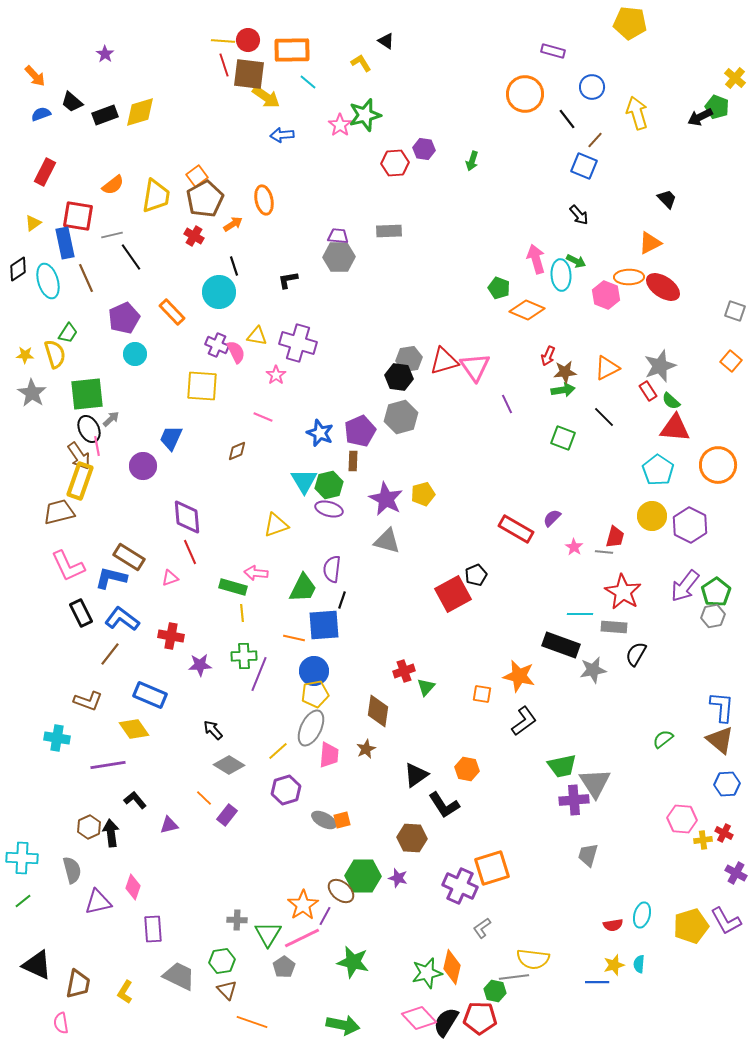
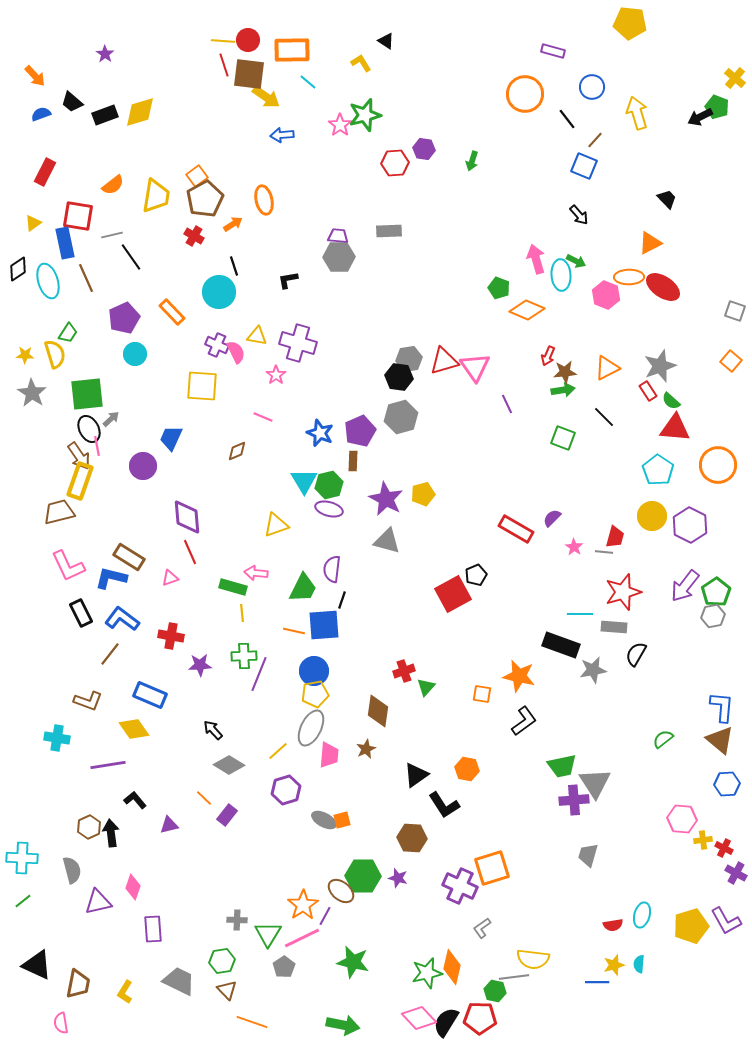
red star at (623, 592): rotated 24 degrees clockwise
orange line at (294, 638): moved 7 px up
red cross at (724, 833): moved 15 px down
gray trapezoid at (179, 976): moved 5 px down
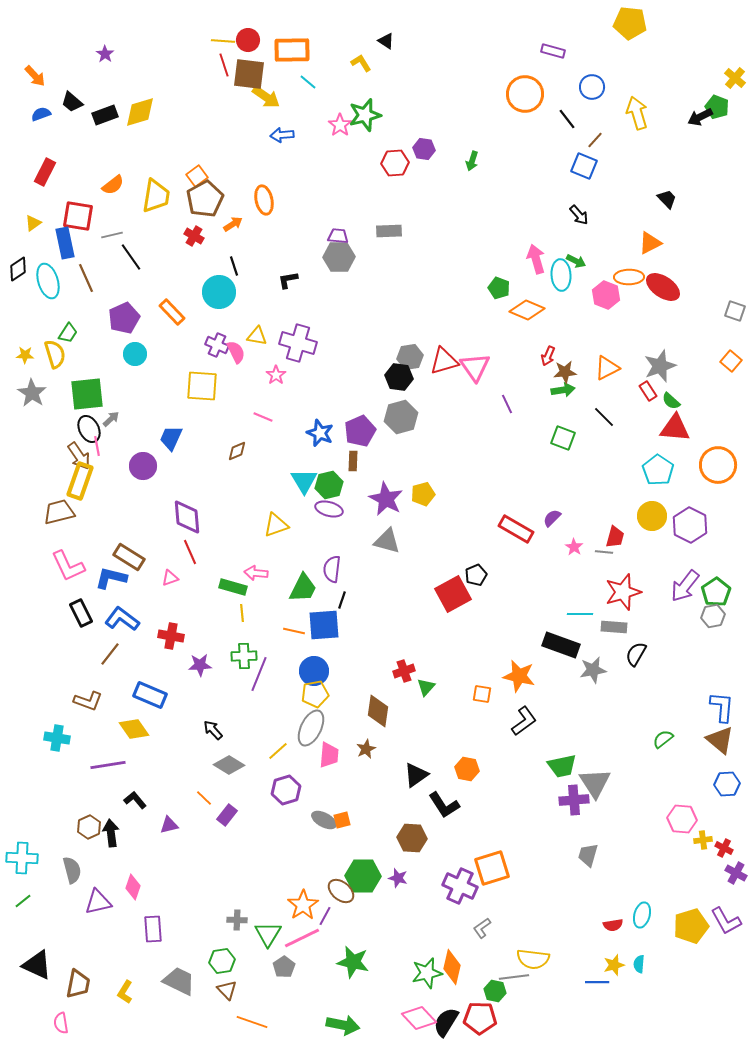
gray hexagon at (409, 359): moved 1 px right, 2 px up
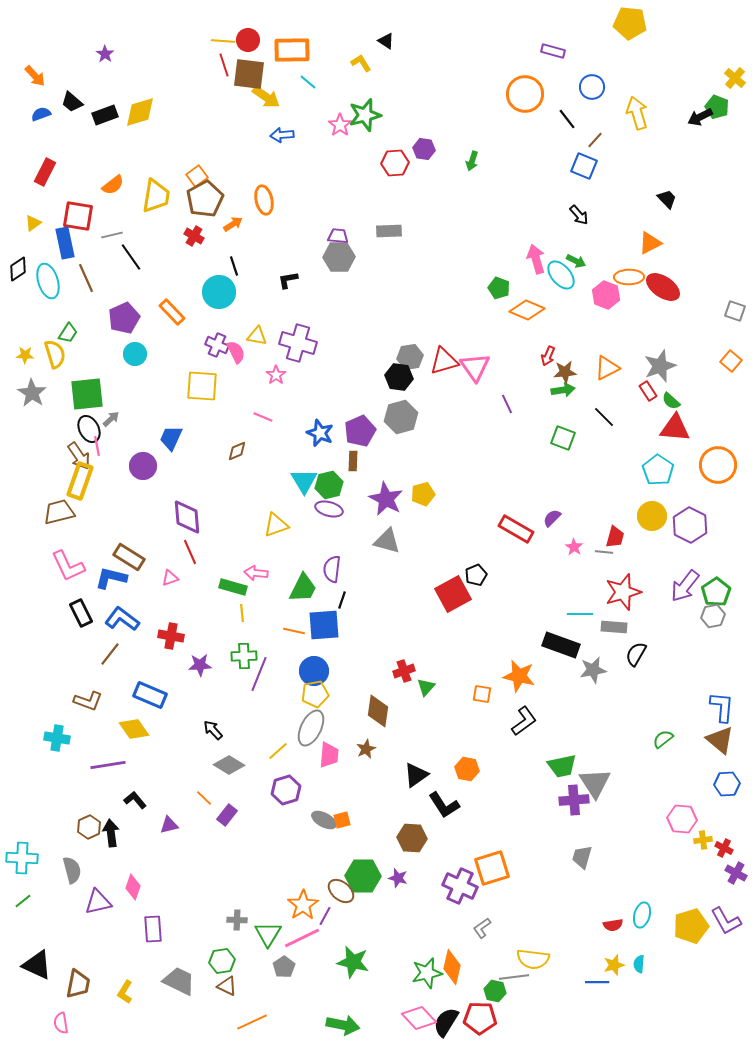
cyan ellipse at (561, 275): rotated 36 degrees counterclockwise
gray trapezoid at (588, 855): moved 6 px left, 2 px down
brown triangle at (227, 990): moved 4 px up; rotated 20 degrees counterclockwise
orange line at (252, 1022): rotated 44 degrees counterclockwise
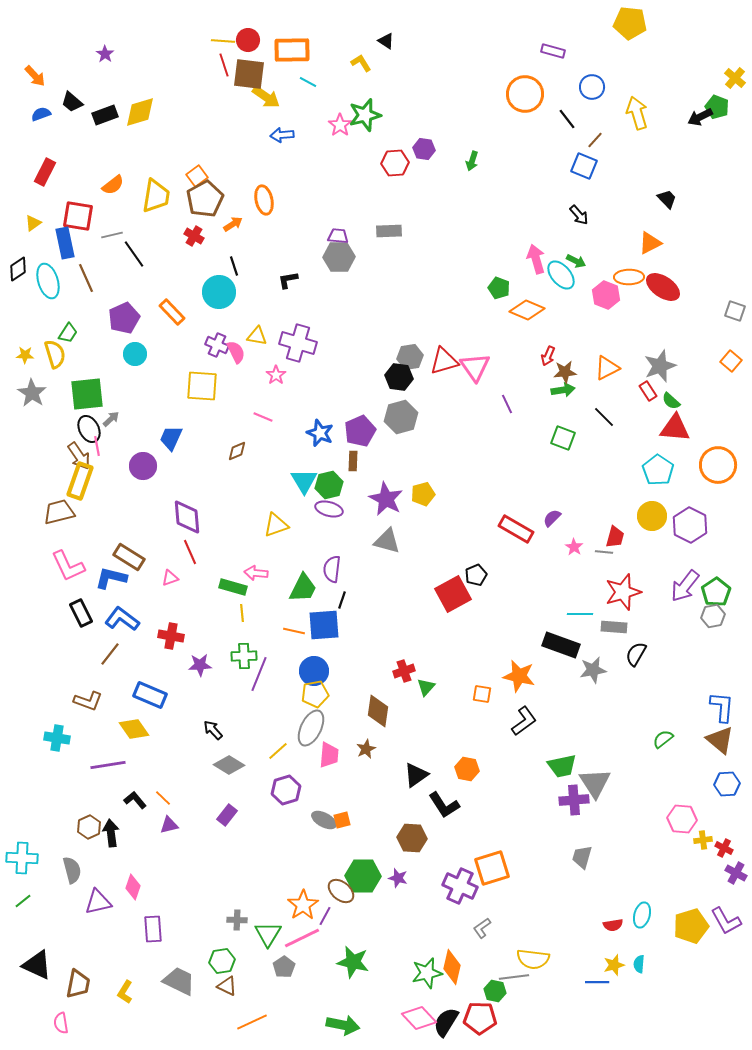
cyan line at (308, 82): rotated 12 degrees counterclockwise
black line at (131, 257): moved 3 px right, 3 px up
orange line at (204, 798): moved 41 px left
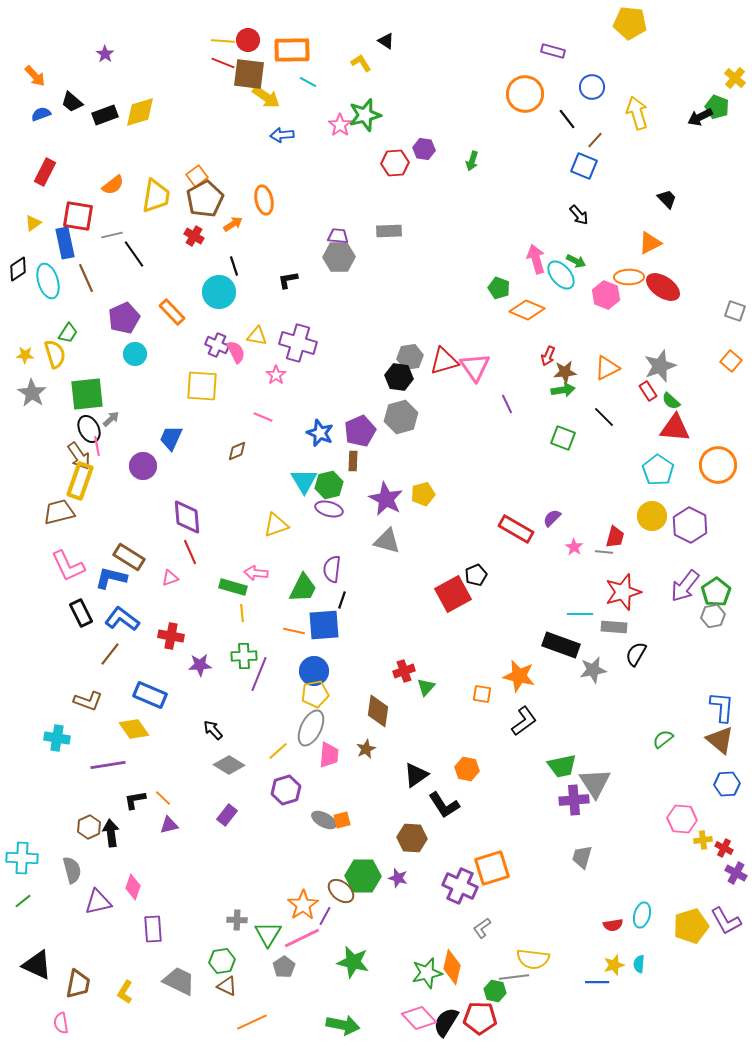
red line at (224, 65): moved 1 px left, 2 px up; rotated 50 degrees counterclockwise
black L-shape at (135, 800): rotated 60 degrees counterclockwise
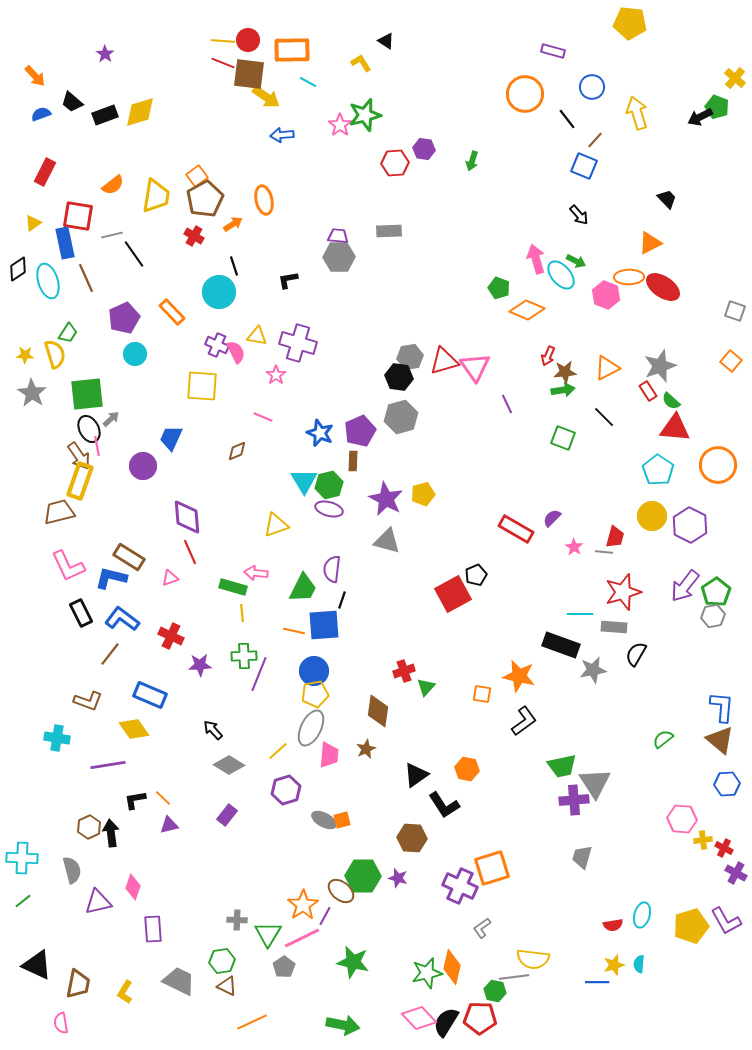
red cross at (171, 636): rotated 15 degrees clockwise
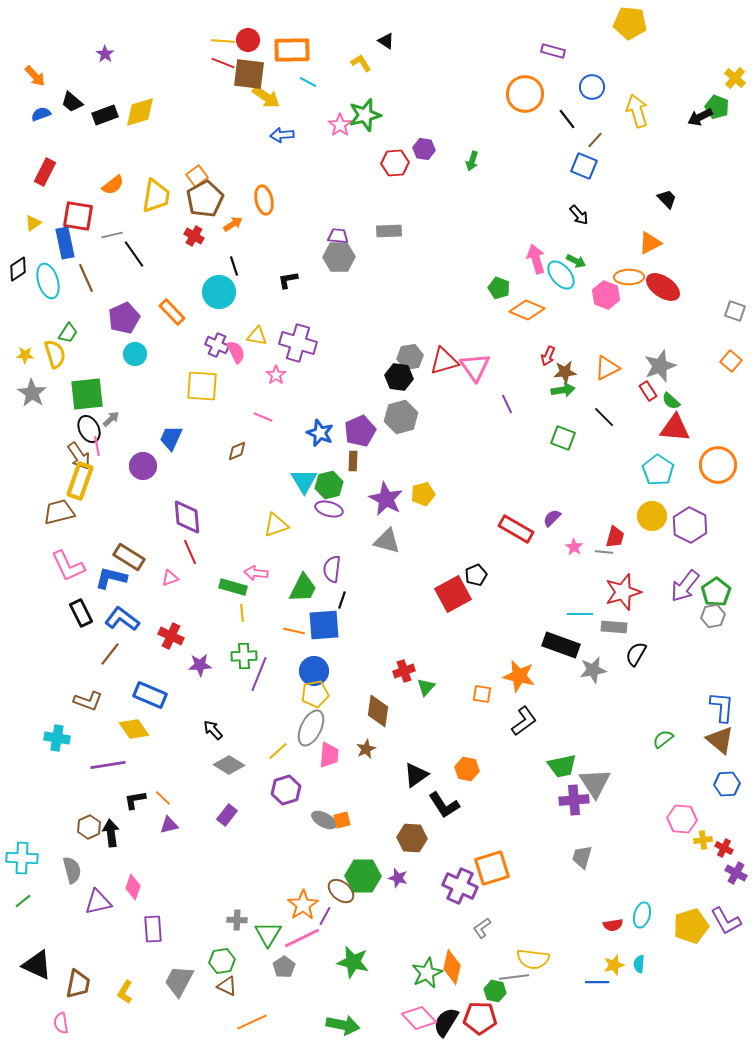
yellow arrow at (637, 113): moved 2 px up
green star at (427, 973): rotated 12 degrees counterclockwise
gray trapezoid at (179, 981): rotated 88 degrees counterclockwise
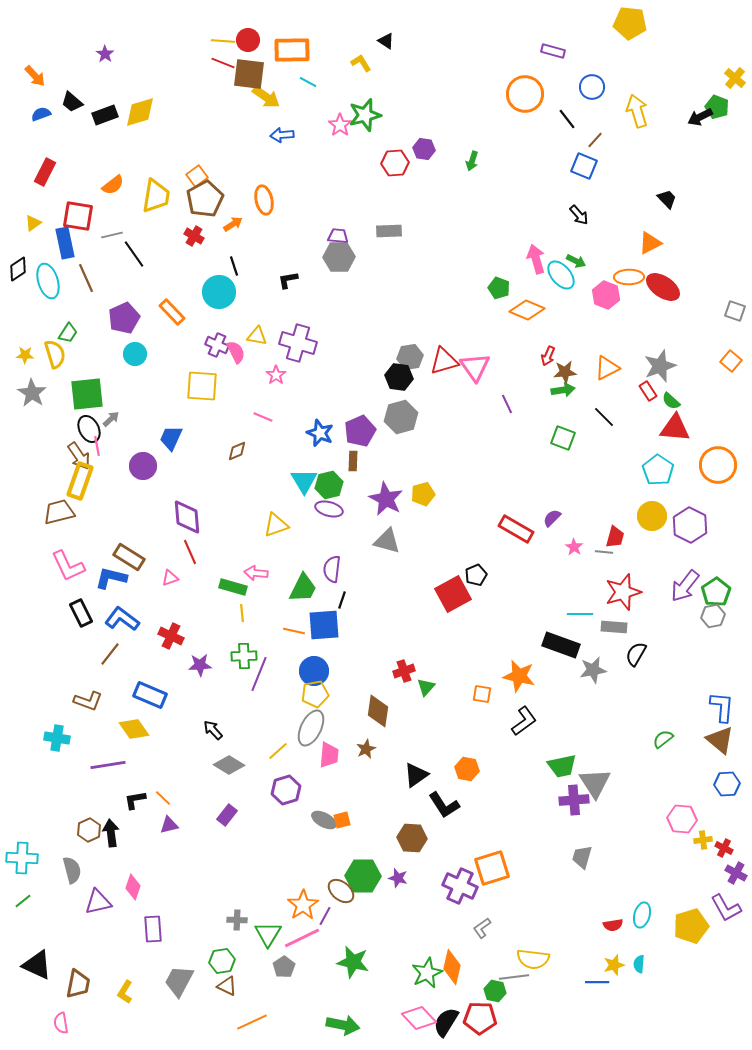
brown hexagon at (89, 827): moved 3 px down
purple L-shape at (726, 921): moved 13 px up
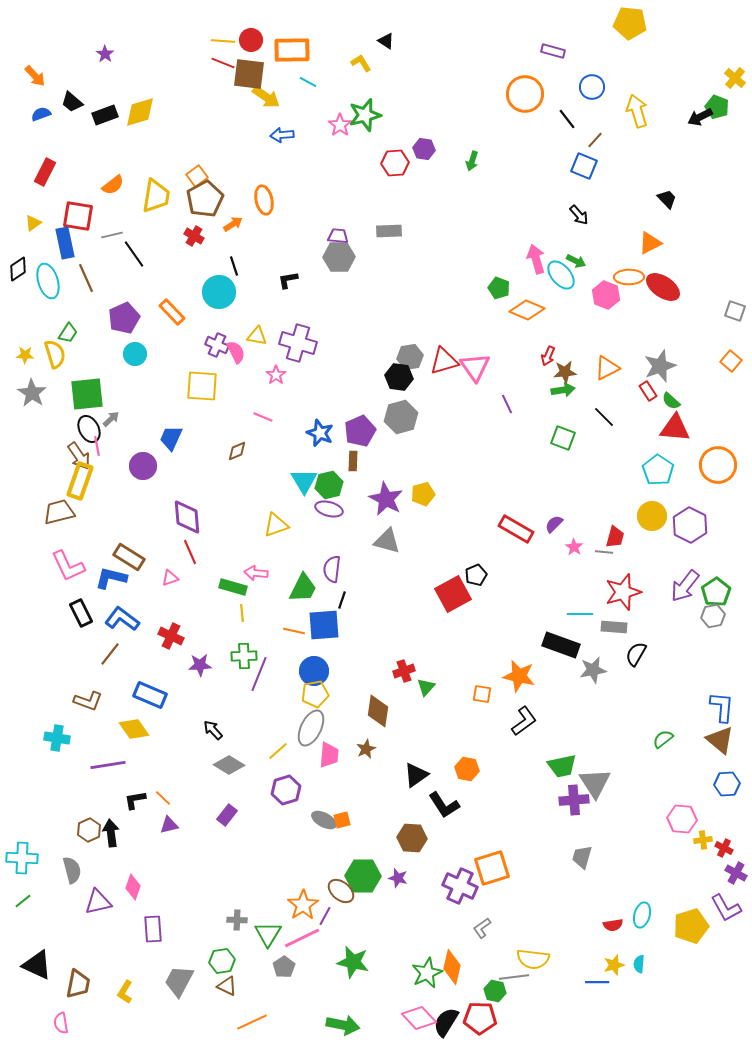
red circle at (248, 40): moved 3 px right
purple semicircle at (552, 518): moved 2 px right, 6 px down
